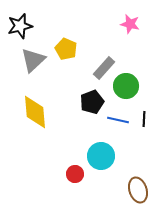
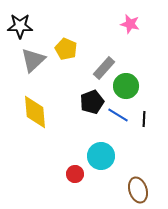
black star: rotated 15 degrees clockwise
blue line: moved 5 px up; rotated 20 degrees clockwise
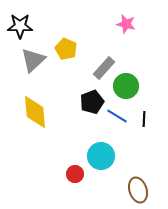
pink star: moved 4 px left
blue line: moved 1 px left, 1 px down
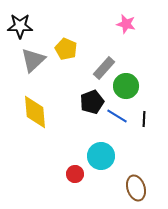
brown ellipse: moved 2 px left, 2 px up
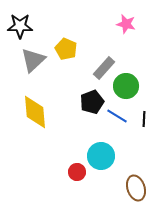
red circle: moved 2 px right, 2 px up
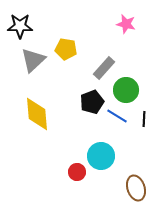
yellow pentagon: rotated 15 degrees counterclockwise
green circle: moved 4 px down
yellow diamond: moved 2 px right, 2 px down
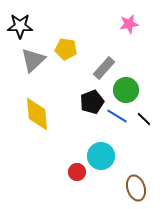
pink star: moved 3 px right; rotated 24 degrees counterclockwise
black line: rotated 49 degrees counterclockwise
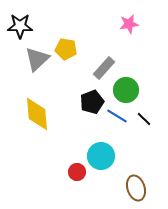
gray triangle: moved 4 px right, 1 px up
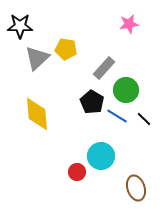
gray triangle: moved 1 px up
black pentagon: rotated 20 degrees counterclockwise
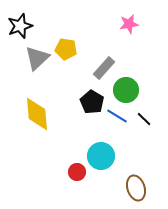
black star: rotated 20 degrees counterclockwise
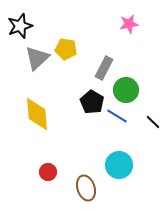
gray rectangle: rotated 15 degrees counterclockwise
black line: moved 9 px right, 3 px down
cyan circle: moved 18 px right, 9 px down
red circle: moved 29 px left
brown ellipse: moved 50 px left
